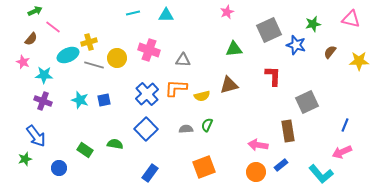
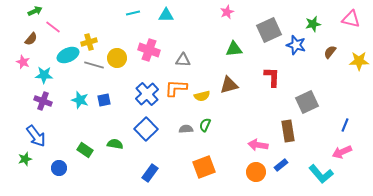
red L-shape at (273, 76): moved 1 px left, 1 px down
green semicircle at (207, 125): moved 2 px left
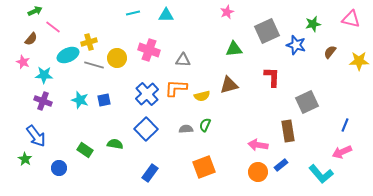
gray square at (269, 30): moved 2 px left, 1 px down
green star at (25, 159): rotated 24 degrees counterclockwise
orange circle at (256, 172): moved 2 px right
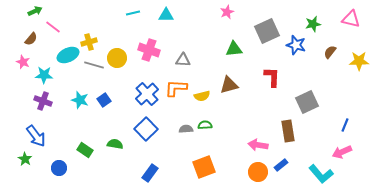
blue square at (104, 100): rotated 24 degrees counterclockwise
green semicircle at (205, 125): rotated 64 degrees clockwise
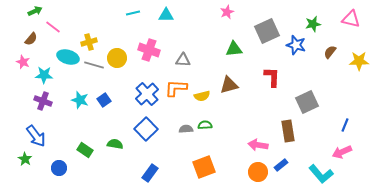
cyan ellipse at (68, 55): moved 2 px down; rotated 40 degrees clockwise
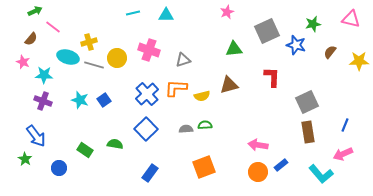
gray triangle at (183, 60): rotated 21 degrees counterclockwise
brown rectangle at (288, 131): moved 20 px right, 1 px down
pink arrow at (342, 152): moved 1 px right, 2 px down
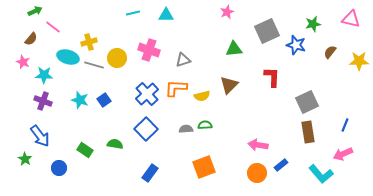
brown triangle at (229, 85): rotated 30 degrees counterclockwise
blue arrow at (36, 136): moved 4 px right
orange circle at (258, 172): moved 1 px left, 1 px down
